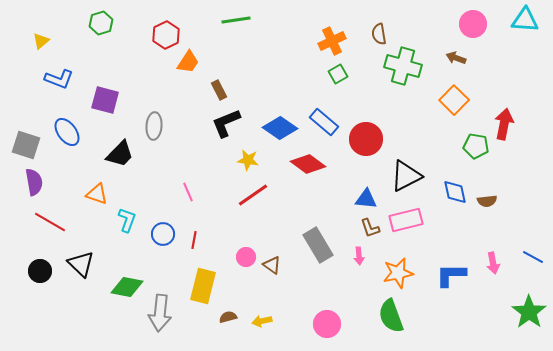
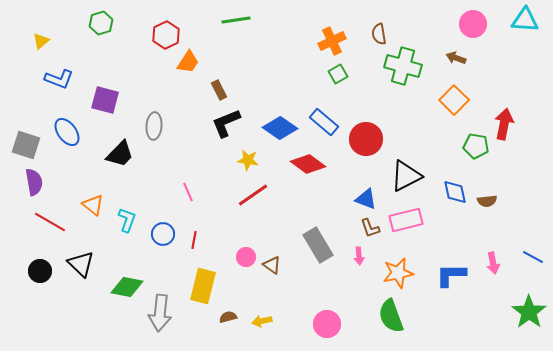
orange triangle at (97, 194): moved 4 px left, 11 px down; rotated 20 degrees clockwise
blue triangle at (366, 199): rotated 15 degrees clockwise
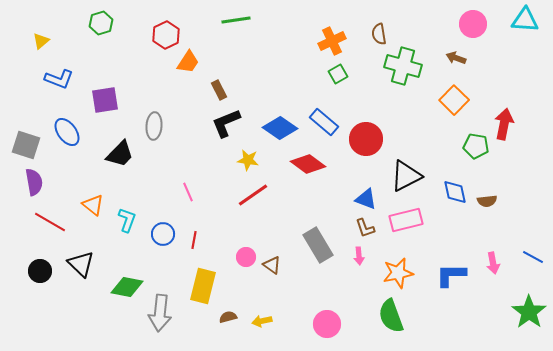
purple square at (105, 100): rotated 24 degrees counterclockwise
brown L-shape at (370, 228): moved 5 px left
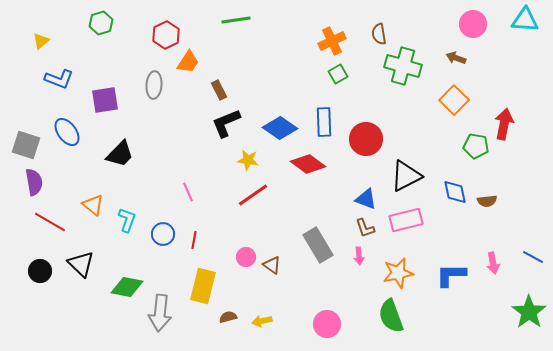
blue rectangle at (324, 122): rotated 48 degrees clockwise
gray ellipse at (154, 126): moved 41 px up
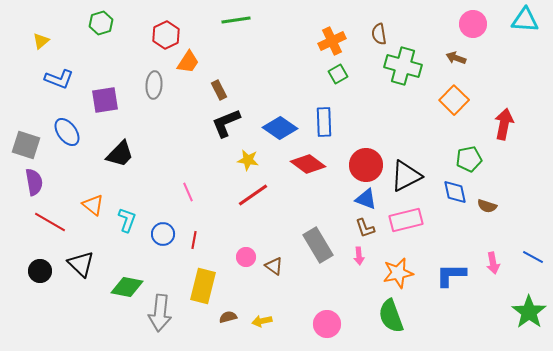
red circle at (366, 139): moved 26 px down
green pentagon at (476, 146): moved 7 px left, 13 px down; rotated 20 degrees counterclockwise
brown semicircle at (487, 201): moved 5 px down; rotated 24 degrees clockwise
brown triangle at (272, 265): moved 2 px right, 1 px down
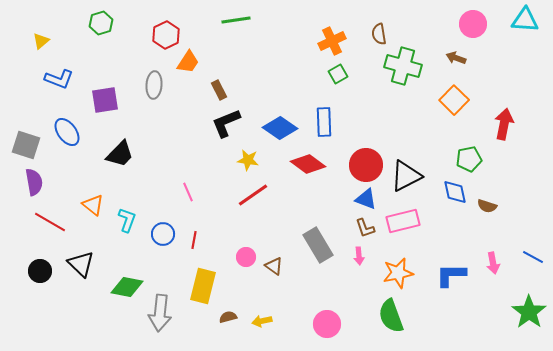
pink rectangle at (406, 220): moved 3 px left, 1 px down
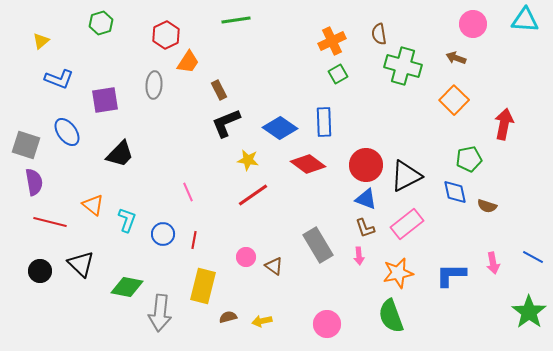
pink rectangle at (403, 221): moved 4 px right, 3 px down; rotated 24 degrees counterclockwise
red line at (50, 222): rotated 16 degrees counterclockwise
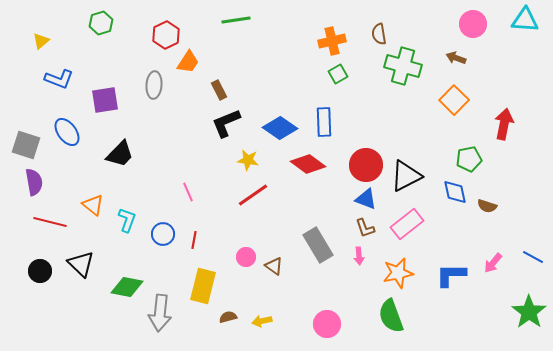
orange cross at (332, 41): rotated 12 degrees clockwise
pink arrow at (493, 263): rotated 50 degrees clockwise
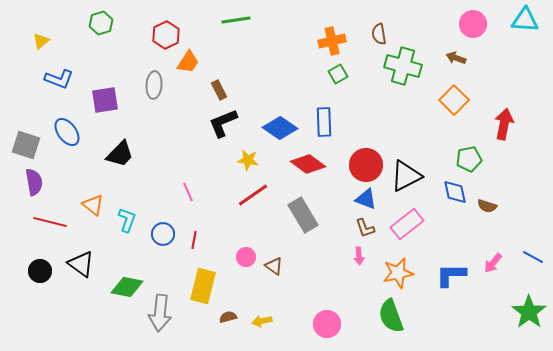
black L-shape at (226, 123): moved 3 px left
gray rectangle at (318, 245): moved 15 px left, 30 px up
black triangle at (81, 264): rotated 8 degrees counterclockwise
